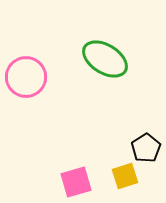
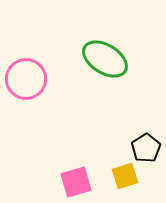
pink circle: moved 2 px down
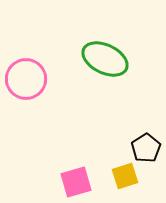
green ellipse: rotated 6 degrees counterclockwise
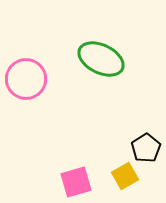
green ellipse: moved 4 px left
yellow square: rotated 12 degrees counterclockwise
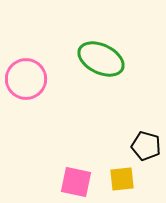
black pentagon: moved 2 px up; rotated 24 degrees counterclockwise
yellow square: moved 3 px left, 3 px down; rotated 24 degrees clockwise
pink square: rotated 28 degrees clockwise
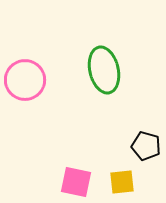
green ellipse: moved 3 px right, 11 px down; rotated 51 degrees clockwise
pink circle: moved 1 px left, 1 px down
yellow square: moved 3 px down
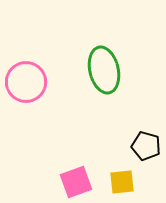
pink circle: moved 1 px right, 2 px down
pink square: rotated 32 degrees counterclockwise
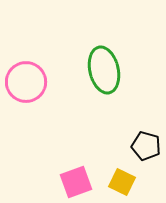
yellow square: rotated 32 degrees clockwise
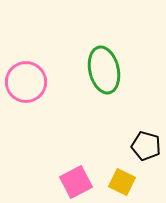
pink square: rotated 8 degrees counterclockwise
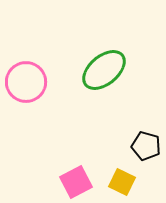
green ellipse: rotated 63 degrees clockwise
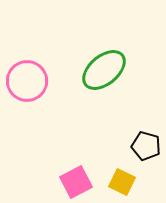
pink circle: moved 1 px right, 1 px up
